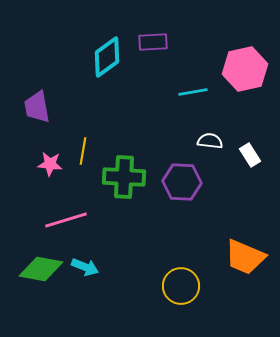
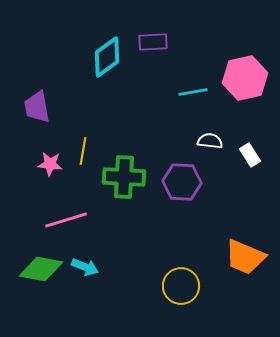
pink hexagon: moved 9 px down
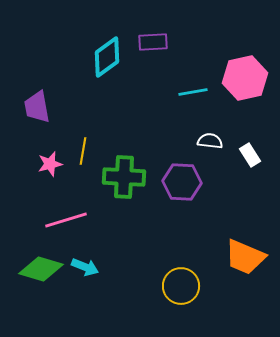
pink star: rotated 20 degrees counterclockwise
green diamond: rotated 6 degrees clockwise
